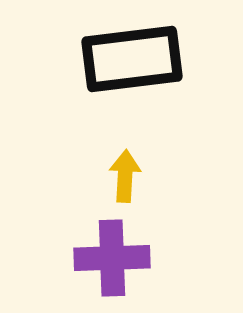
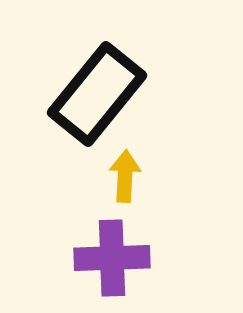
black rectangle: moved 35 px left, 35 px down; rotated 44 degrees counterclockwise
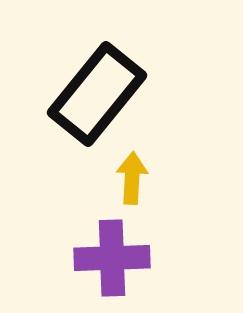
yellow arrow: moved 7 px right, 2 px down
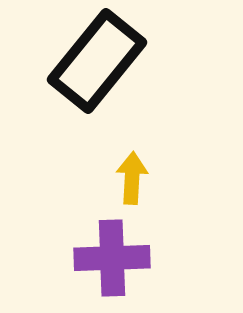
black rectangle: moved 33 px up
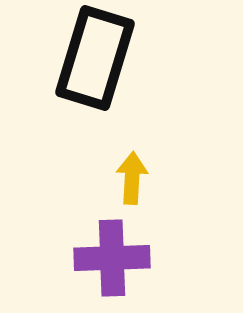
black rectangle: moved 2 px left, 3 px up; rotated 22 degrees counterclockwise
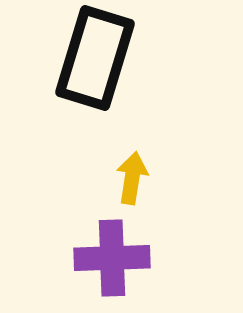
yellow arrow: rotated 6 degrees clockwise
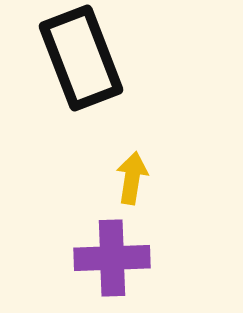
black rectangle: moved 14 px left; rotated 38 degrees counterclockwise
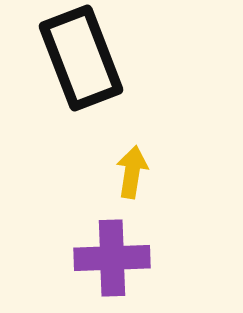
yellow arrow: moved 6 px up
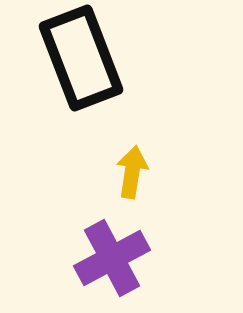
purple cross: rotated 26 degrees counterclockwise
